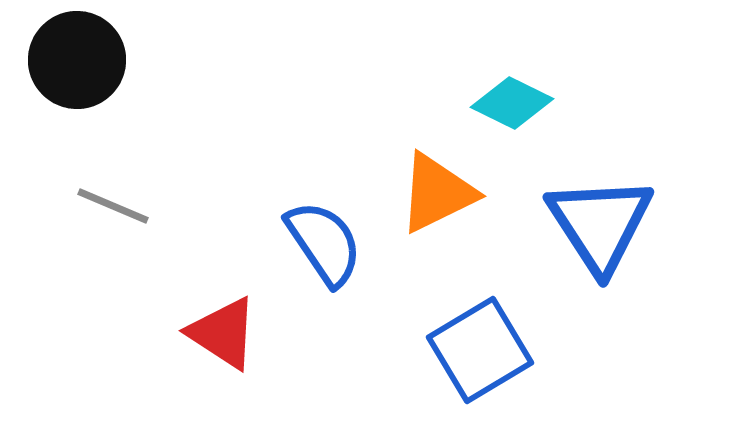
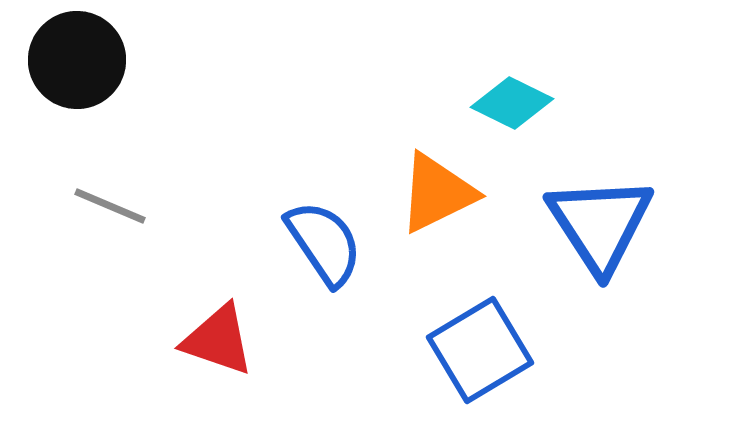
gray line: moved 3 px left
red triangle: moved 5 px left, 7 px down; rotated 14 degrees counterclockwise
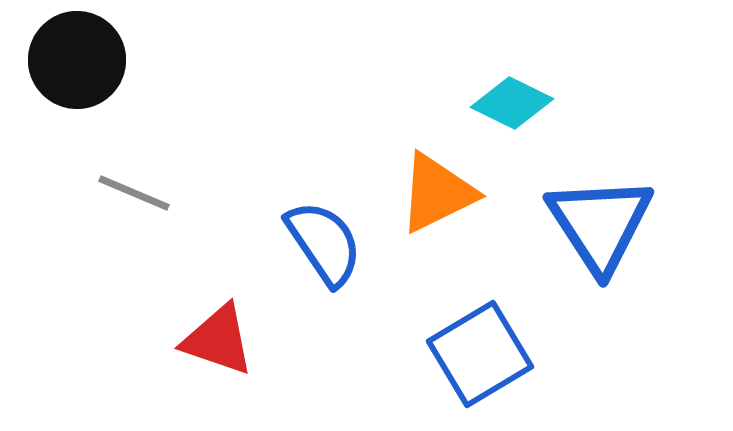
gray line: moved 24 px right, 13 px up
blue square: moved 4 px down
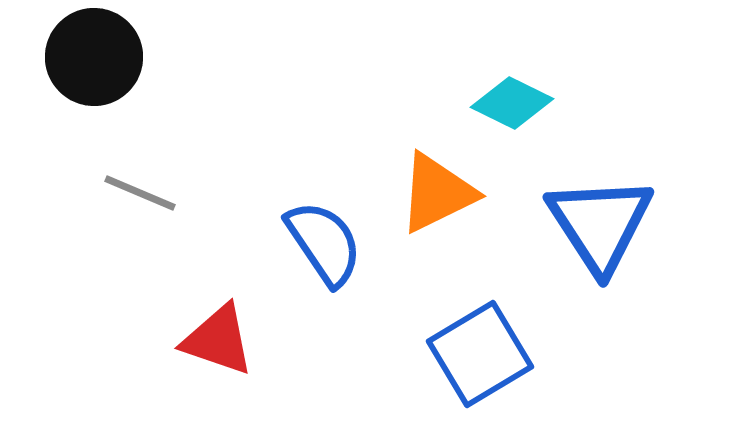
black circle: moved 17 px right, 3 px up
gray line: moved 6 px right
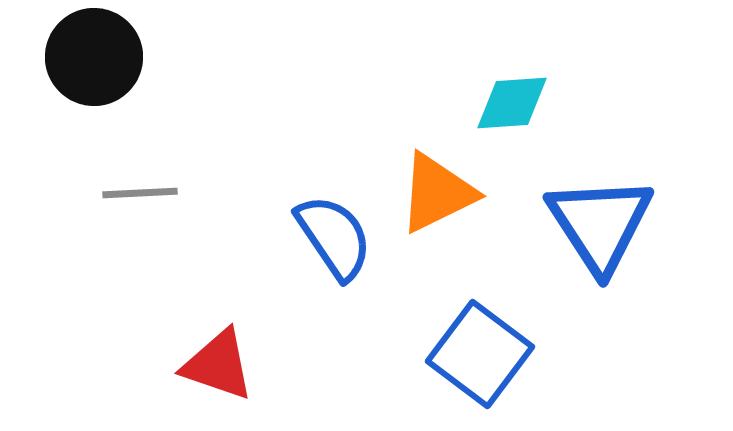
cyan diamond: rotated 30 degrees counterclockwise
gray line: rotated 26 degrees counterclockwise
blue semicircle: moved 10 px right, 6 px up
red triangle: moved 25 px down
blue square: rotated 22 degrees counterclockwise
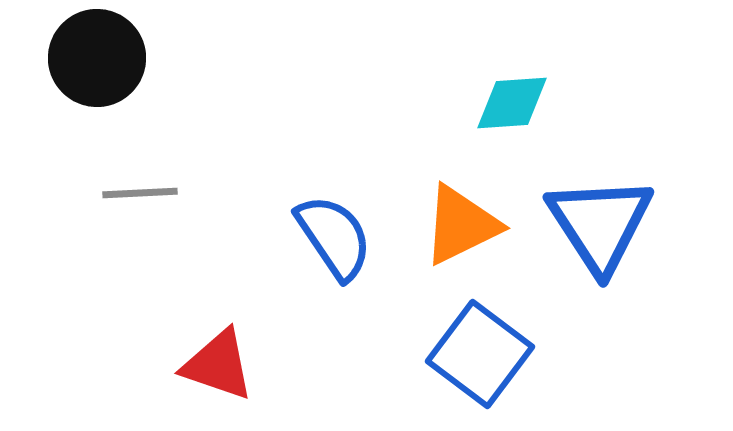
black circle: moved 3 px right, 1 px down
orange triangle: moved 24 px right, 32 px down
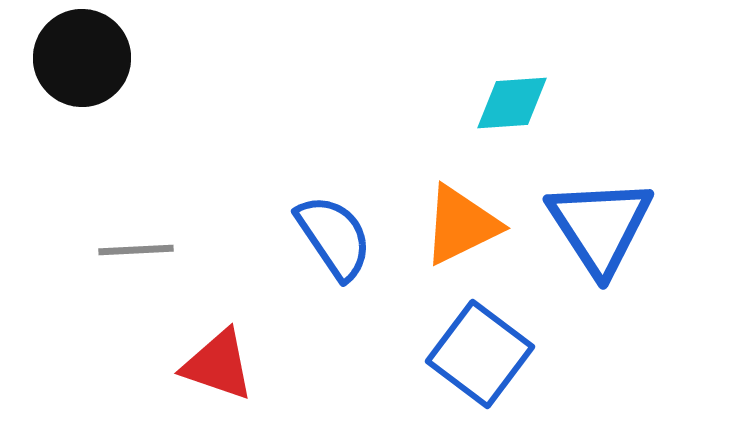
black circle: moved 15 px left
gray line: moved 4 px left, 57 px down
blue triangle: moved 2 px down
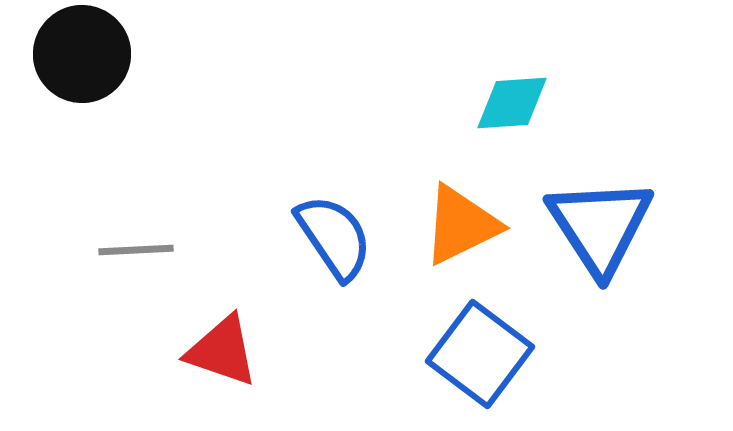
black circle: moved 4 px up
red triangle: moved 4 px right, 14 px up
